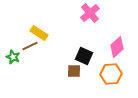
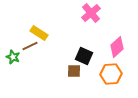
pink cross: moved 1 px right
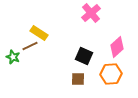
brown square: moved 4 px right, 8 px down
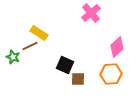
black square: moved 19 px left, 9 px down
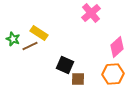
green star: moved 18 px up
orange hexagon: moved 2 px right
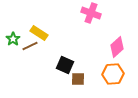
pink cross: rotated 30 degrees counterclockwise
green star: rotated 16 degrees clockwise
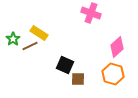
orange hexagon: rotated 20 degrees clockwise
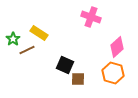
pink cross: moved 4 px down
brown line: moved 3 px left, 4 px down
orange hexagon: moved 1 px up
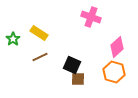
brown line: moved 13 px right, 7 px down
black square: moved 7 px right
orange hexagon: moved 1 px right, 1 px up
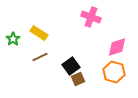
pink diamond: rotated 25 degrees clockwise
black square: moved 1 px left, 1 px down; rotated 30 degrees clockwise
brown square: rotated 24 degrees counterclockwise
